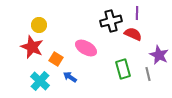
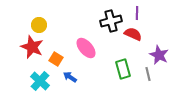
pink ellipse: rotated 20 degrees clockwise
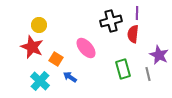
red semicircle: rotated 108 degrees counterclockwise
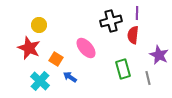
red semicircle: moved 1 px down
red star: moved 3 px left, 1 px down
gray line: moved 4 px down
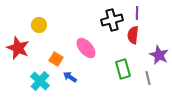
black cross: moved 1 px right, 1 px up
red star: moved 11 px left
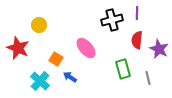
red semicircle: moved 4 px right, 5 px down
purple star: moved 6 px up
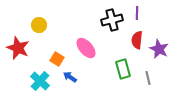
orange square: moved 1 px right
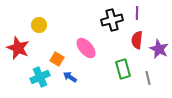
cyan cross: moved 4 px up; rotated 24 degrees clockwise
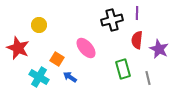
cyan cross: moved 1 px left; rotated 36 degrees counterclockwise
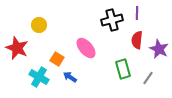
red star: moved 1 px left
gray line: rotated 48 degrees clockwise
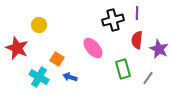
black cross: moved 1 px right
pink ellipse: moved 7 px right
blue arrow: rotated 16 degrees counterclockwise
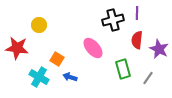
red star: rotated 15 degrees counterclockwise
